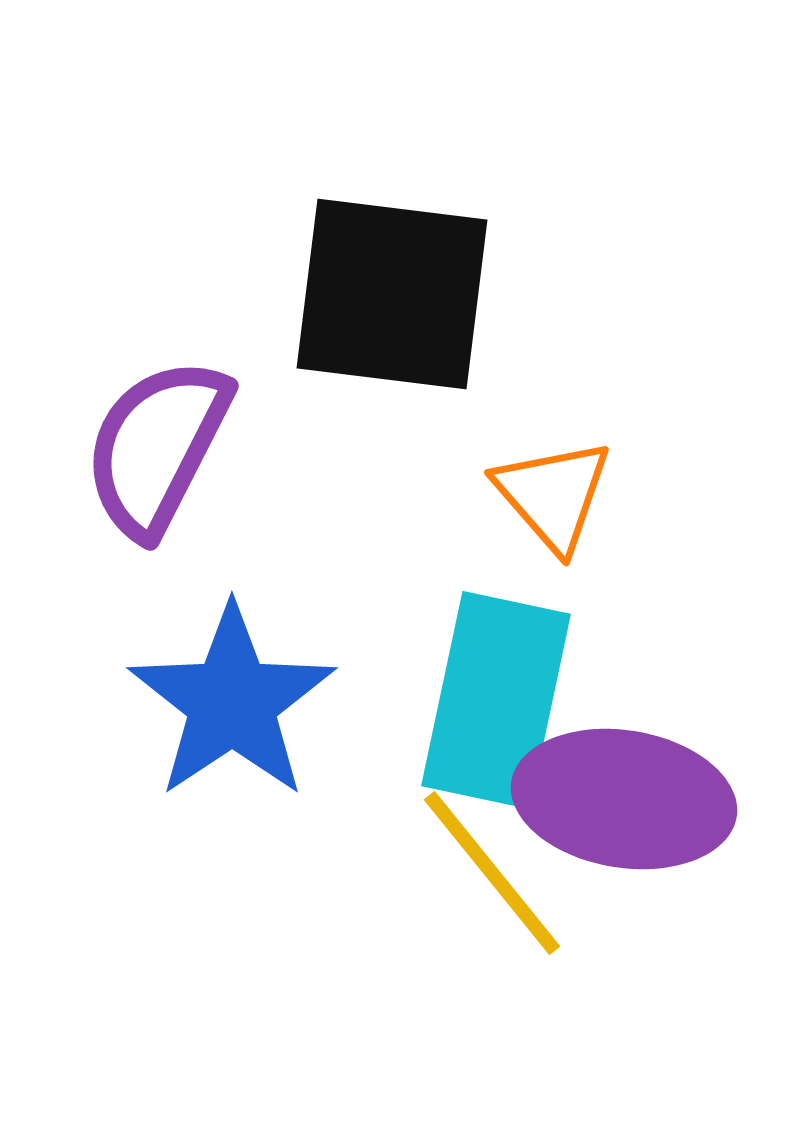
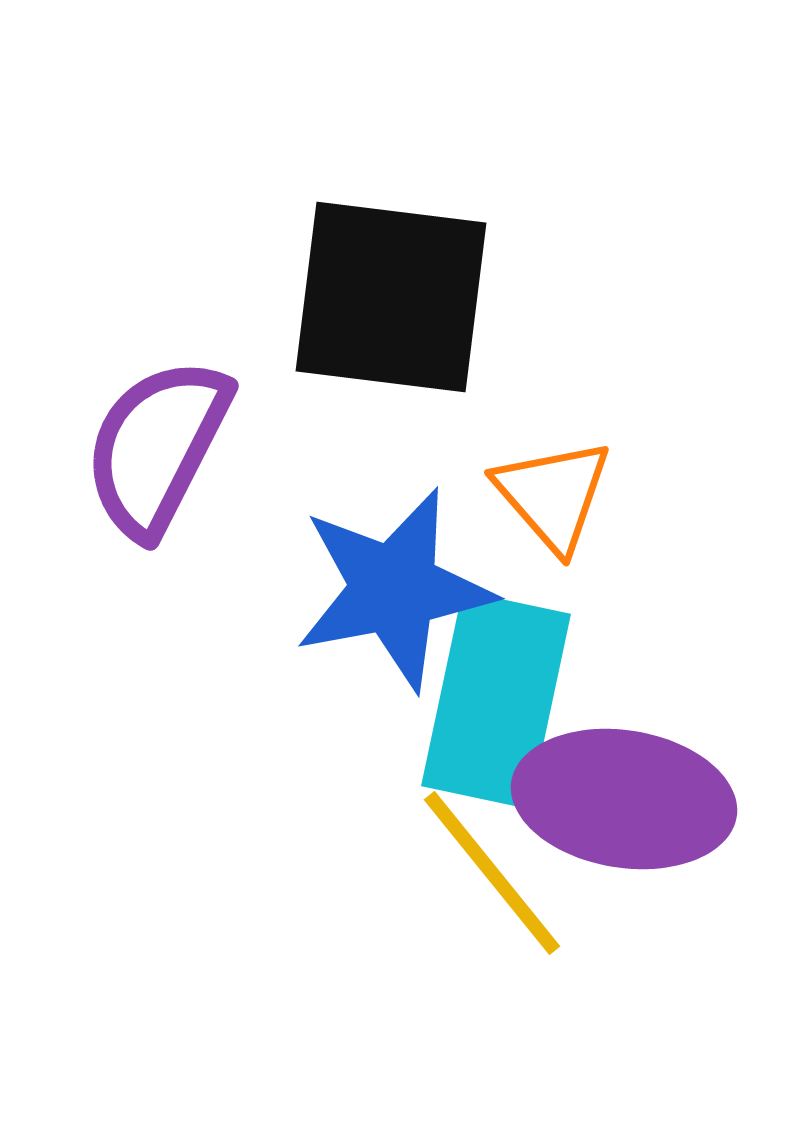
black square: moved 1 px left, 3 px down
blue star: moved 162 px right, 113 px up; rotated 23 degrees clockwise
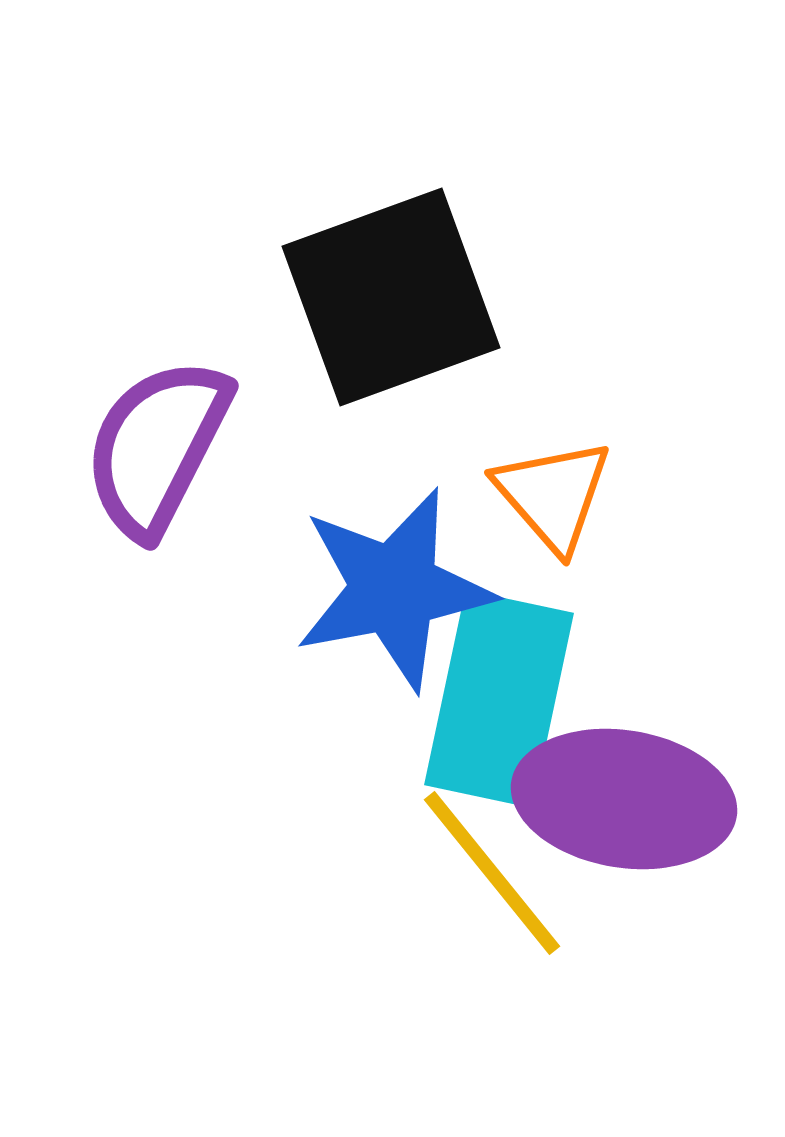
black square: rotated 27 degrees counterclockwise
cyan rectangle: moved 3 px right, 1 px up
